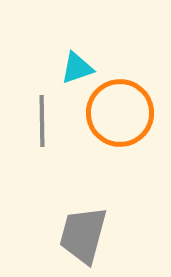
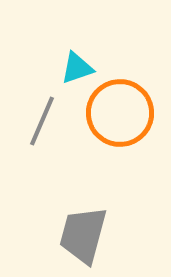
gray line: rotated 24 degrees clockwise
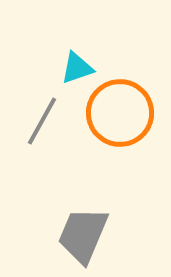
gray line: rotated 6 degrees clockwise
gray trapezoid: rotated 8 degrees clockwise
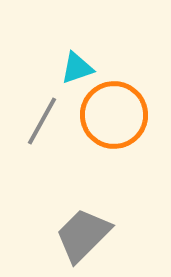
orange circle: moved 6 px left, 2 px down
gray trapezoid: rotated 22 degrees clockwise
